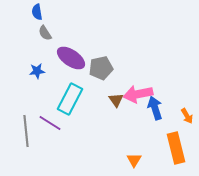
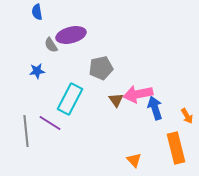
gray semicircle: moved 6 px right, 12 px down
purple ellipse: moved 23 px up; rotated 48 degrees counterclockwise
orange triangle: rotated 14 degrees counterclockwise
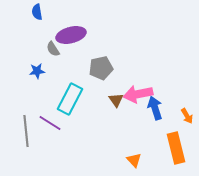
gray semicircle: moved 2 px right, 4 px down
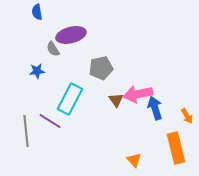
purple line: moved 2 px up
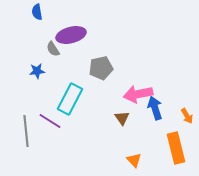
brown triangle: moved 6 px right, 18 px down
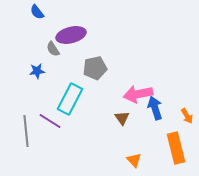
blue semicircle: rotated 28 degrees counterclockwise
gray pentagon: moved 6 px left
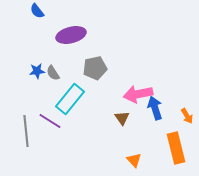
blue semicircle: moved 1 px up
gray semicircle: moved 24 px down
cyan rectangle: rotated 12 degrees clockwise
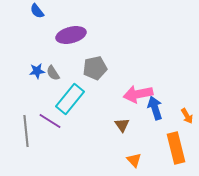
brown triangle: moved 7 px down
